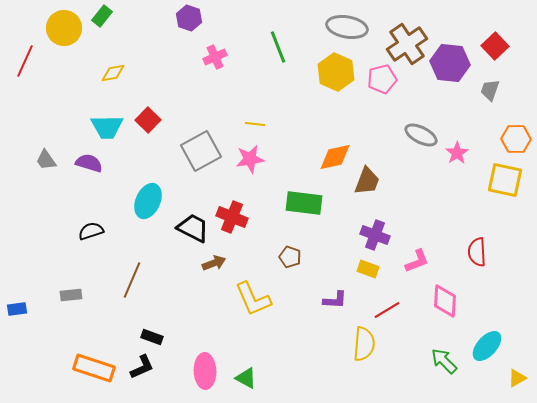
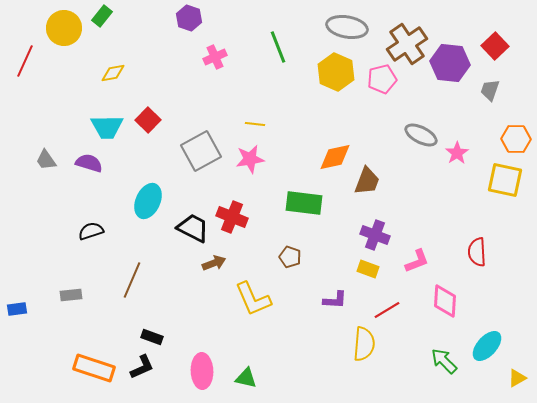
pink ellipse at (205, 371): moved 3 px left
green triangle at (246, 378): rotated 15 degrees counterclockwise
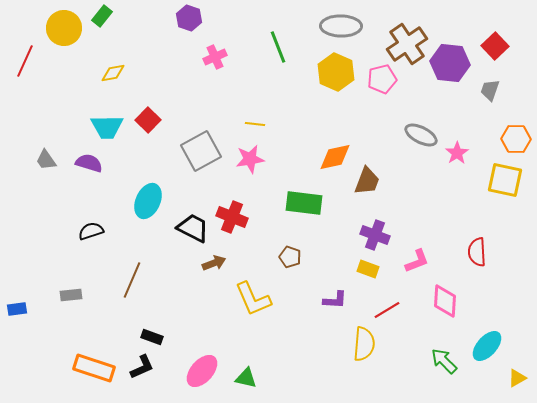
gray ellipse at (347, 27): moved 6 px left, 1 px up; rotated 9 degrees counterclockwise
pink ellipse at (202, 371): rotated 44 degrees clockwise
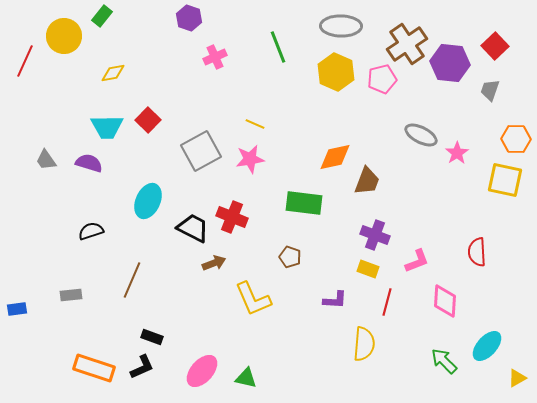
yellow circle at (64, 28): moved 8 px down
yellow line at (255, 124): rotated 18 degrees clockwise
red line at (387, 310): moved 8 px up; rotated 44 degrees counterclockwise
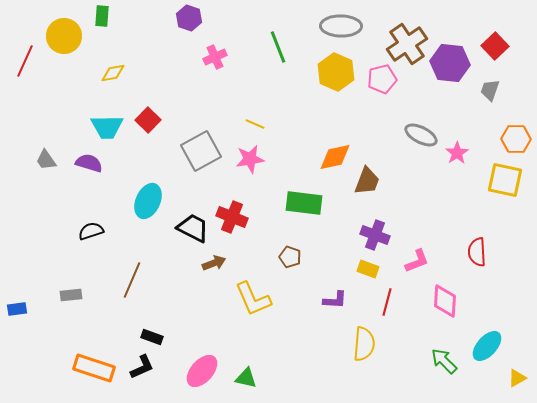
green rectangle at (102, 16): rotated 35 degrees counterclockwise
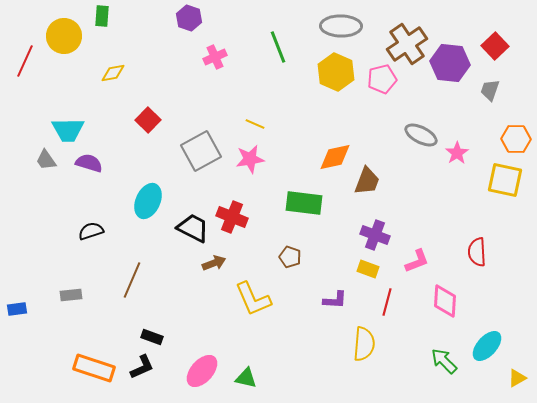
cyan trapezoid at (107, 127): moved 39 px left, 3 px down
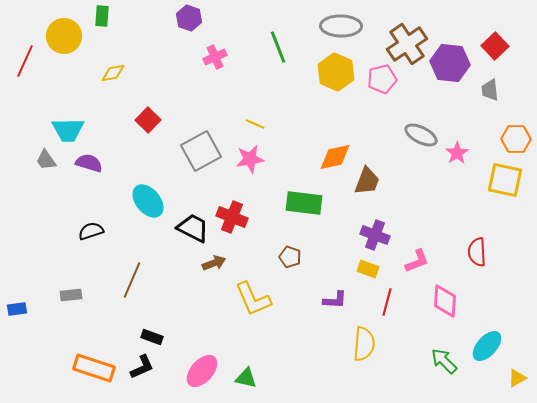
gray trapezoid at (490, 90): rotated 25 degrees counterclockwise
cyan ellipse at (148, 201): rotated 64 degrees counterclockwise
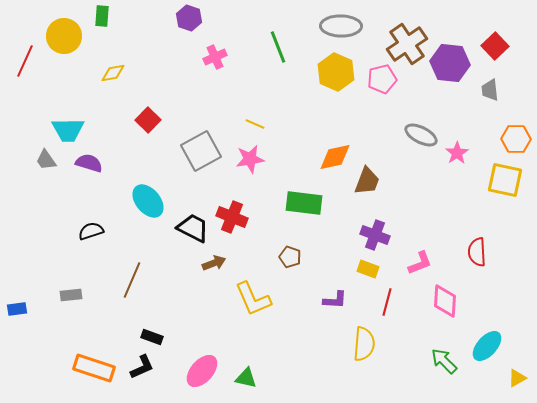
pink L-shape at (417, 261): moved 3 px right, 2 px down
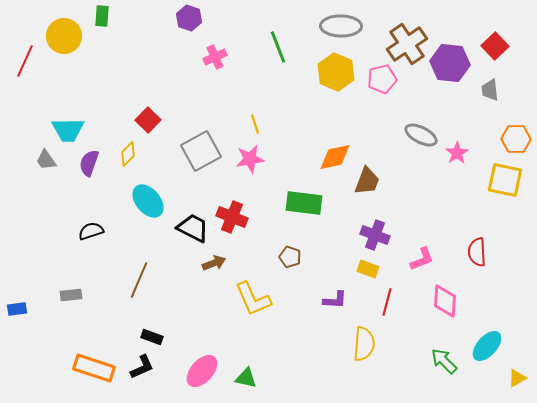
yellow diamond at (113, 73): moved 15 px right, 81 px down; rotated 35 degrees counterclockwise
yellow line at (255, 124): rotated 48 degrees clockwise
purple semicircle at (89, 163): rotated 88 degrees counterclockwise
pink L-shape at (420, 263): moved 2 px right, 4 px up
brown line at (132, 280): moved 7 px right
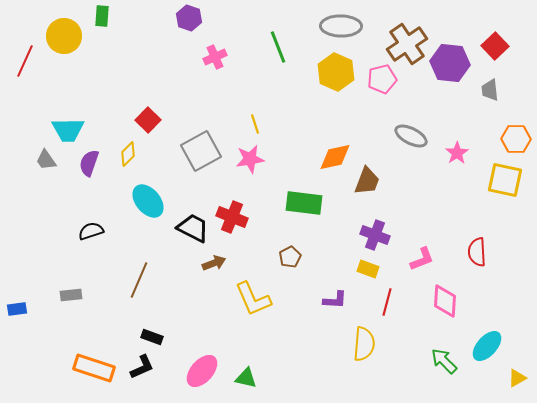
gray ellipse at (421, 135): moved 10 px left, 1 px down
brown pentagon at (290, 257): rotated 25 degrees clockwise
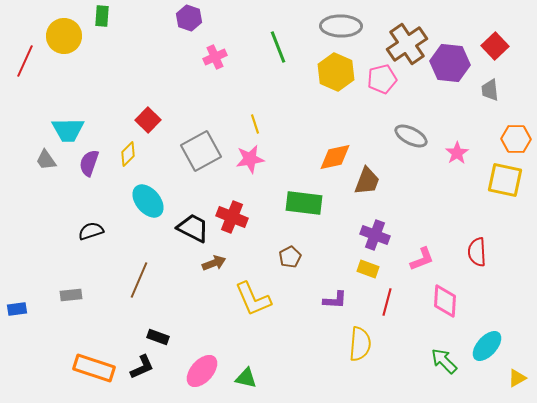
black rectangle at (152, 337): moved 6 px right
yellow semicircle at (364, 344): moved 4 px left
